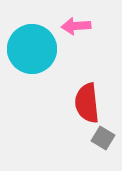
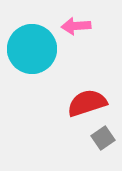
red semicircle: rotated 78 degrees clockwise
gray square: rotated 25 degrees clockwise
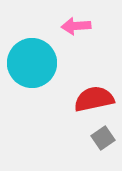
cyan circle: moved 14 px down
red semicircle: moved 7 px right, 4 px up; rotated 6 degrees clockwise
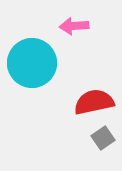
pink arrow: moved 2 px left
red semicircle: moved 3 px down
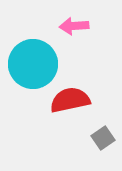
cyan circle: moved 1 px right, 1 px down
red semicircle: moved 24 px left, 2 px up
